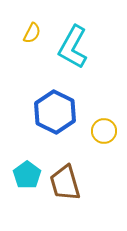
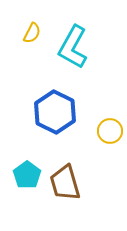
yellow circle: moved 6 px right
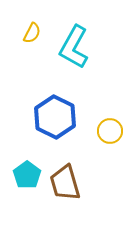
cyan L-shape: moved 1 px right
blue hexagon: moved 5 px down
